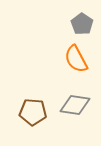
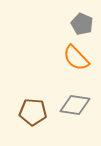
gray pentagon: rotated 10 degrees counterclockwise
orange semicircle: moved 1 px up; rotated 16 degrees counterclockwise
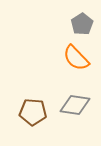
gray pentagon: rotated 15 degrees clockwise
